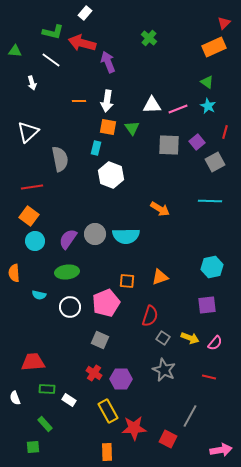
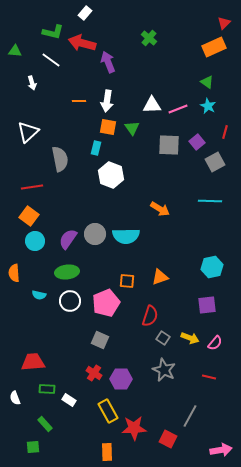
white circle at (70, 307): moved 6 px up
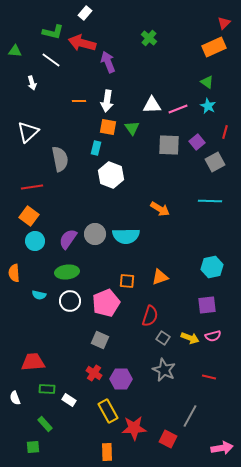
pink semicircle at (215, 343): moved 2 px left, 7 px up; rotated 35 degrees clockwise
pink arrow at (221, 450): moved 1 px right, 2 px up
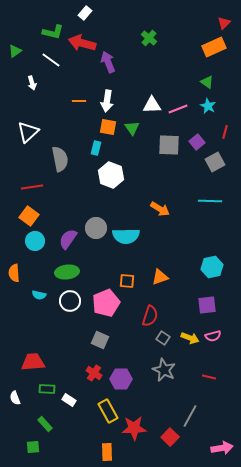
green triangle at (15, 51): rotated 40 degrees counterclockwise
gray circle at (95, 234): moved 1 px right, 6 px up
red square at (168, 439): moved 2 px right, 2 px up; rotated 18 degrees clockwise
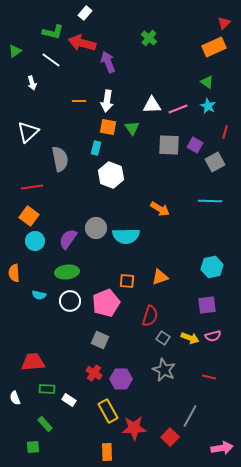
purple square at (197, 142): moved 2 px left, 3 px down; rotated 21 degrees counterclockwise
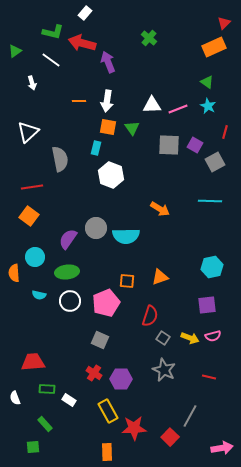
cyan circle at (35, 241): moved 16 px down
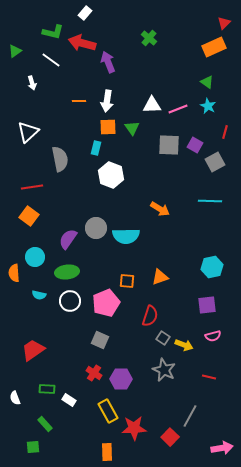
orange square at (108, 127): rotated 12 degrees counterclockwise
yellow arrow at (190, 338): moved 6 px left, 7 px down
red trapezoid at (33, 362): moved 12 px up; rotated 30 degrees counterclockwise
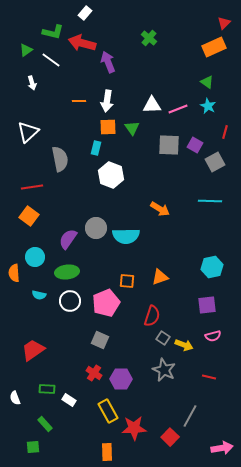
green triangle at (15, 51): moved 11 px right, 1 px up
red semicircle at (150, 316): moved 2 px right
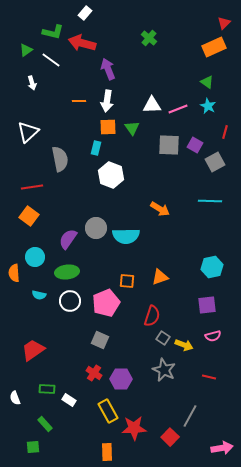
purple arrow at (108, 62): moved 7 px down
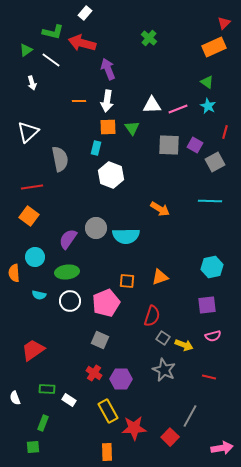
green rectangle at (45, 424): moved 2 px left, 1 px up; rotated 63 degrees clockwise
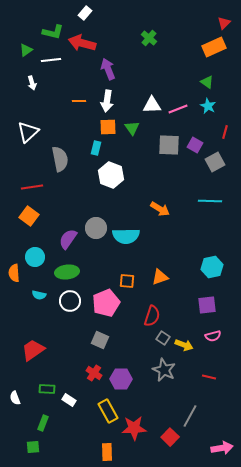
white line at (51, 60): rotated 42 degrees counterclockwise
